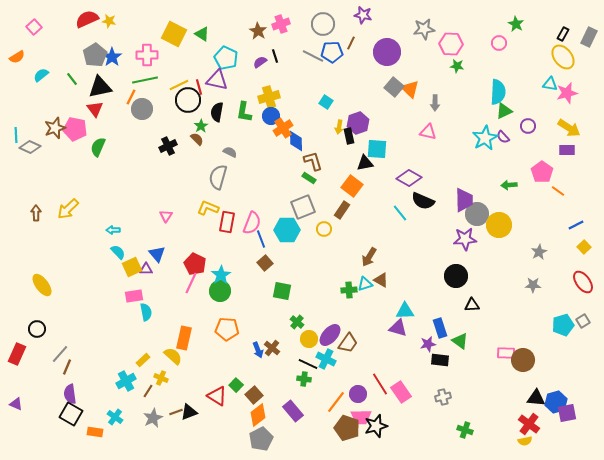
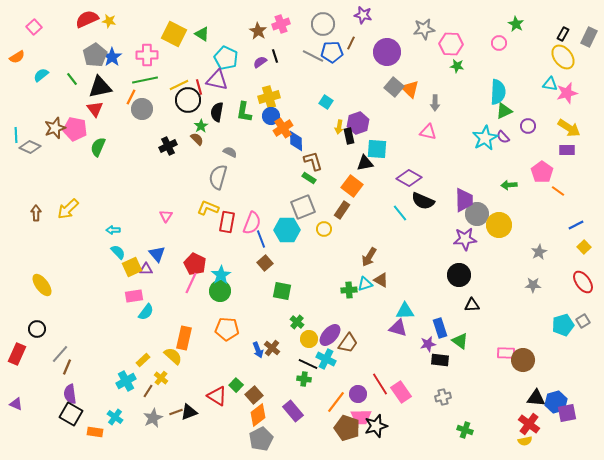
black circle at (456, 276): moved 3 px right, 1 px up
cyan semicircle at (146, 312): rotated 48 degrees clockwise
yellow cross at (161, 378): rotated 16 degrees clockwise
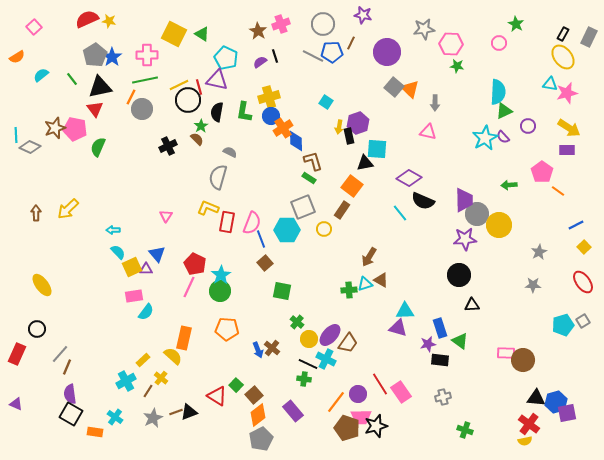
pink line at (191, 283): moved 2 px left, 4 px down
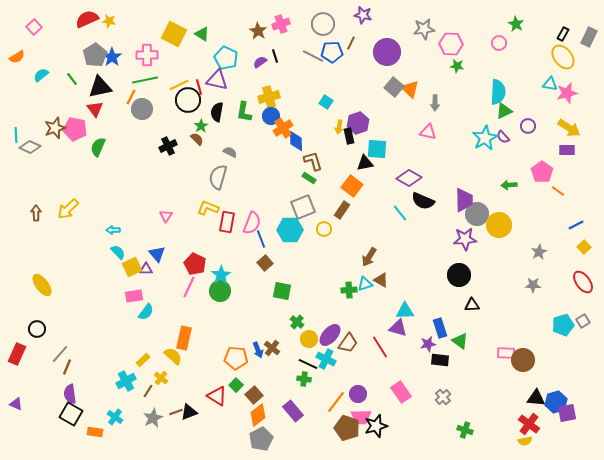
cyan hexagon at (287, 230): moved 3 px right
orange pentagon at (227, 329): moved 9 px right, 29 px down
red line at (380, 384): moved 37 px up
gray cross at (443, 397): rotated 28 degrees counterclockwise
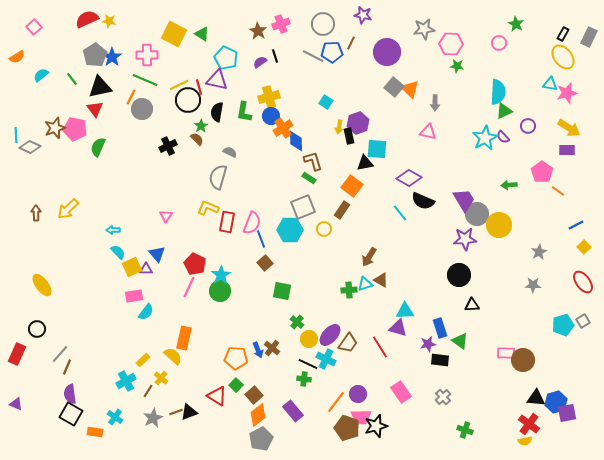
green line at (145, 80): rotated 35 degrees clockwise
purple trapezoid at (464, 200): rotated 30 degrees counterclockwise
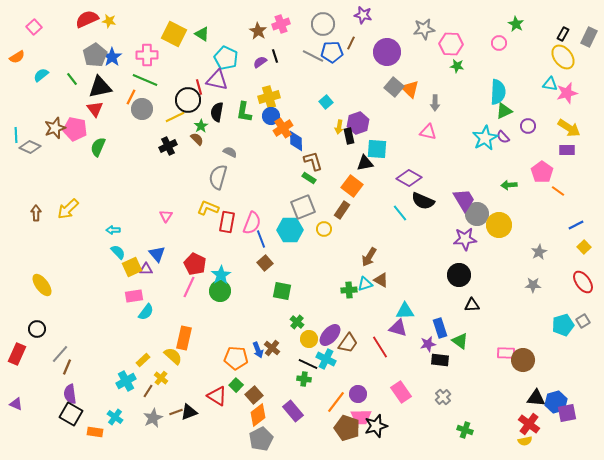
yellow line at (179, 85): moved 4 px left, 32 px down
cyan square at (326, 102): rotated 16 degrees clockwise
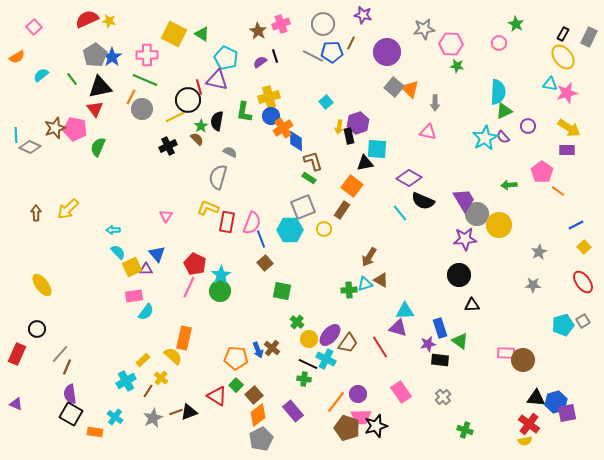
black semicircle at (217, 112): moved 9 px down
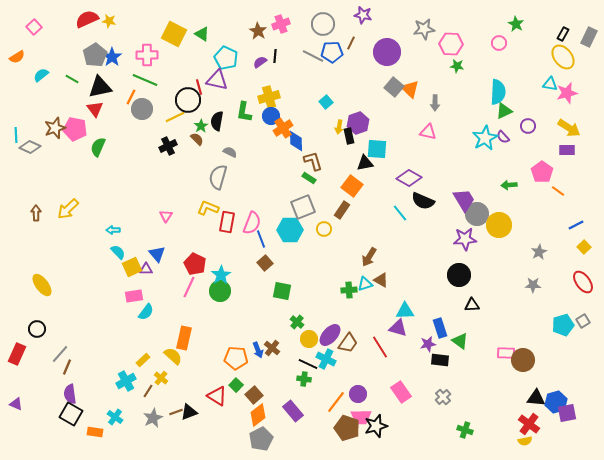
black line at (275, 56): rotated 24 degrees clockwise
green line at (72, 79): rotated 24 degrees counterclockwise
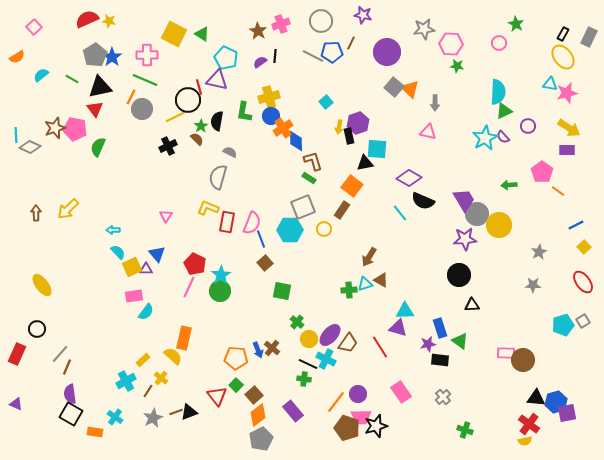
gray circle at (323, 24): moved 2 px left, 3 px up
red triangle at (217, 396): rotated 20 degrees clockwise
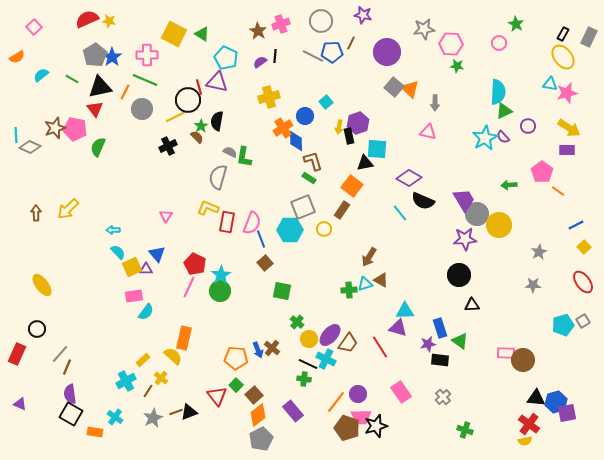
purple triangle at (217, 80): moved 2 px down
orange line at (131, 97): moved 6 px left, 5 px up
green L-shape at (244, 112): moved 45 px down
blue circle at (271, 116): moved 34 px right
brown semicircle at (197, 139): moved 2 px up
purple triangle at (16, 404): moved 4 px right
